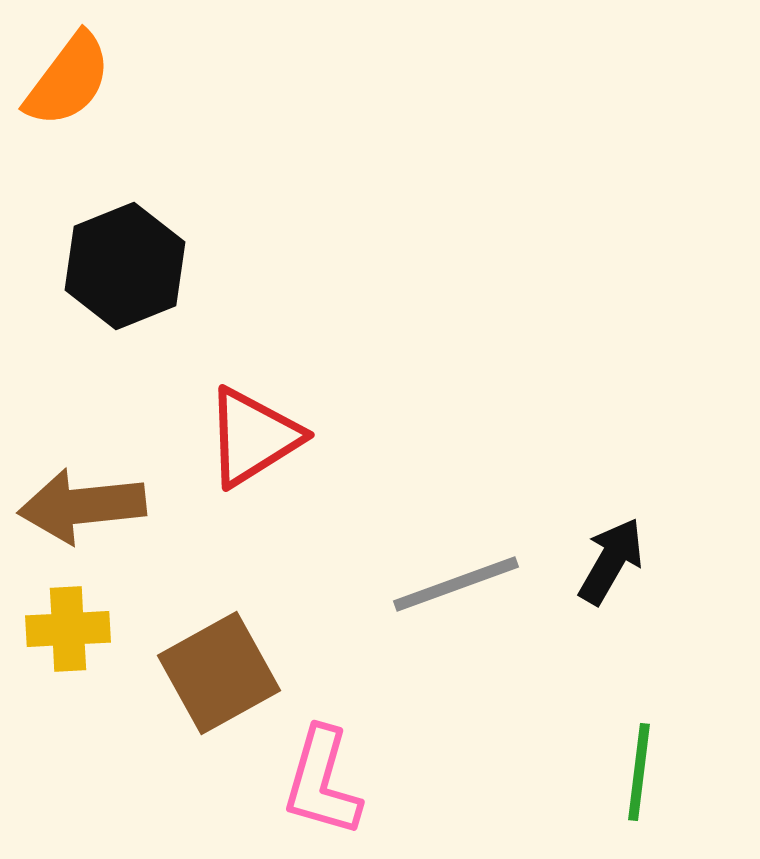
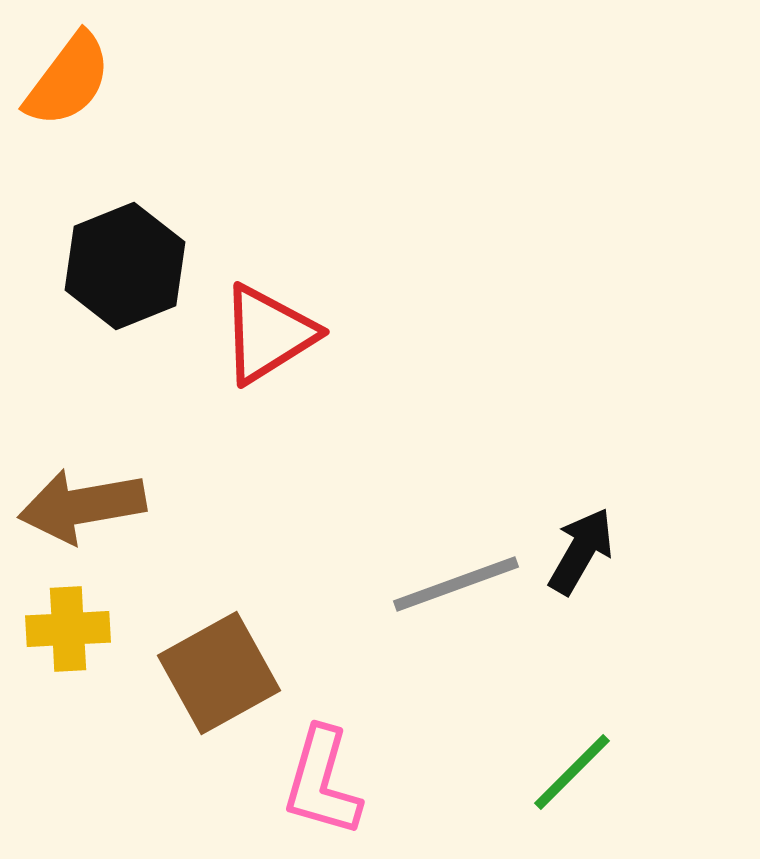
red triangle: moved 15 px right, 103 px up
brown arrow: rotated 4 degrees counterclockwise
black arrow: moved 30 px left, 10 px up
green line: moved 67 px left; rotated 38 degrees clockwise
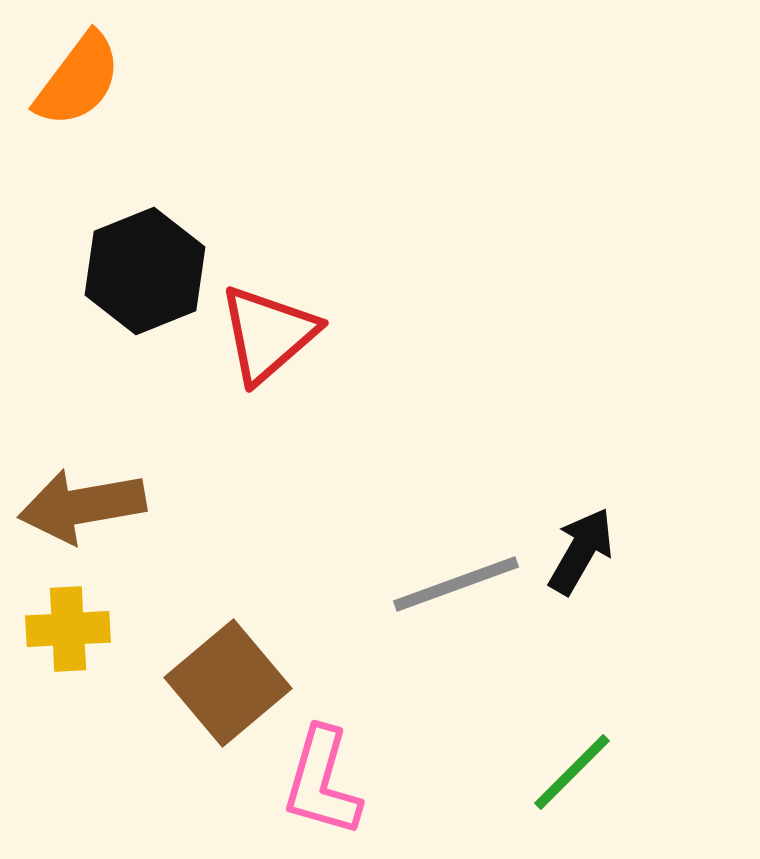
orange semicircle: moved 10 px right
black hexagon: moved 20 px right, 5 px down
red triangle: rotated 9 degrees counterclockwise
brown square: moved 9 px right, 10 px down; rotated 11 degrees counterclockwise
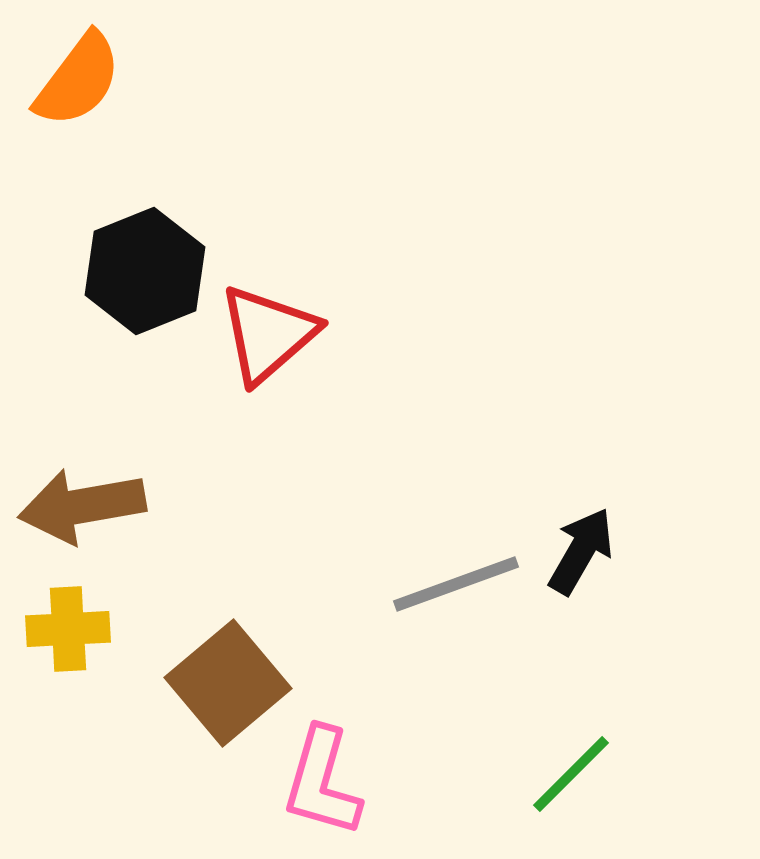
green line: moved 1 px left, 2 px down
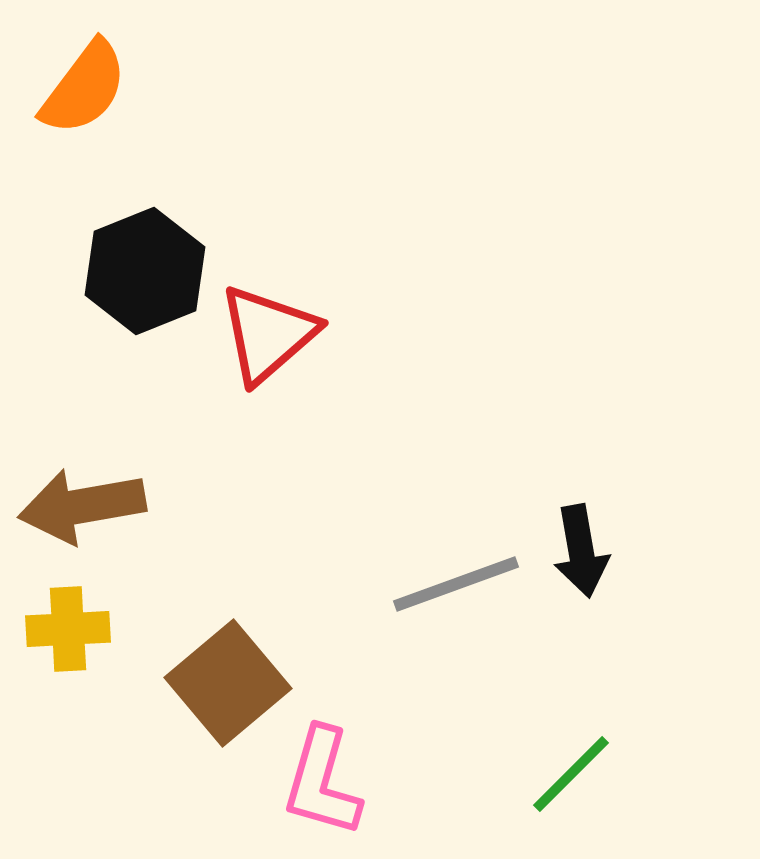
orange semicircle: moved 6 px right, 8 px down
black arrow: rotated 140 degrees clockwise
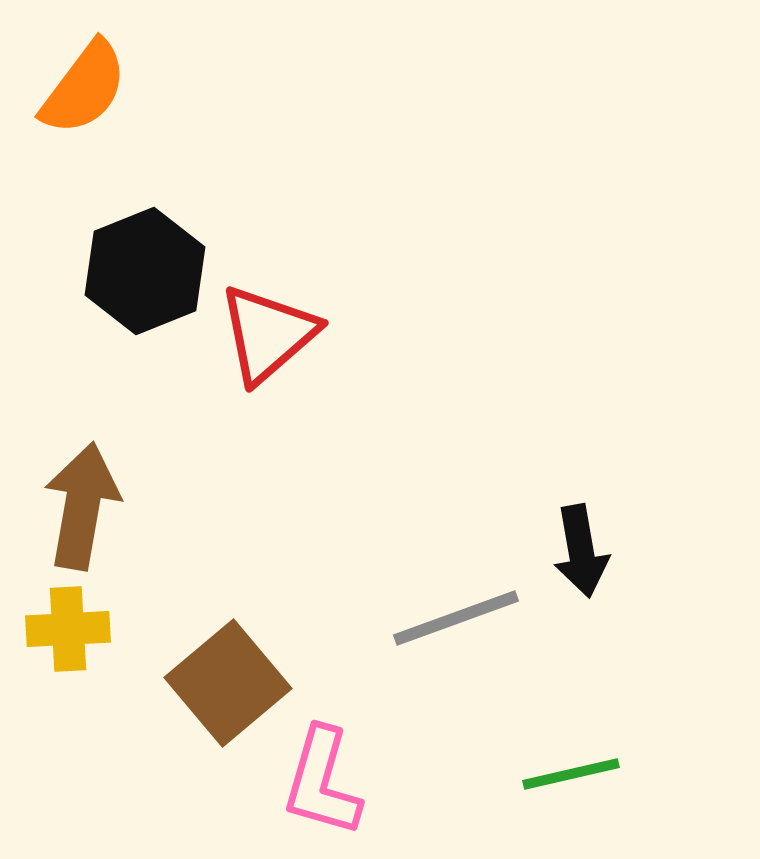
brown arrow: rotated 110 degrees clockwise
gray line: moved 34 px down
green line: rotated 32 degrees clockwise
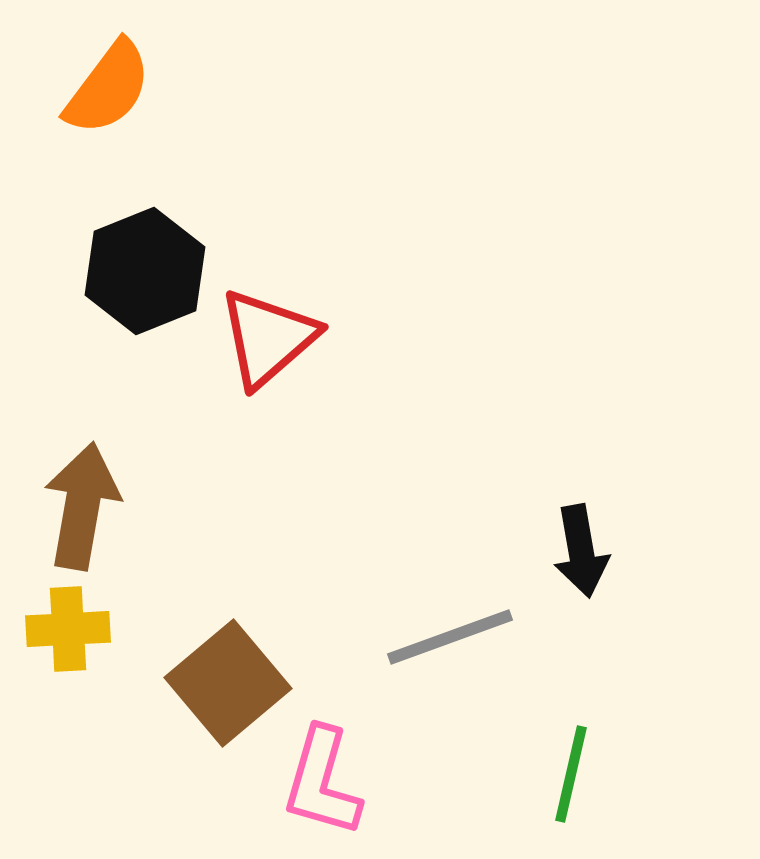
orange semicircle: moved 24 px right
red triangle: moved 4 px down
gray line: moved 6 px left, 19 px down
green line: rotated 64 degrees counterclockwise
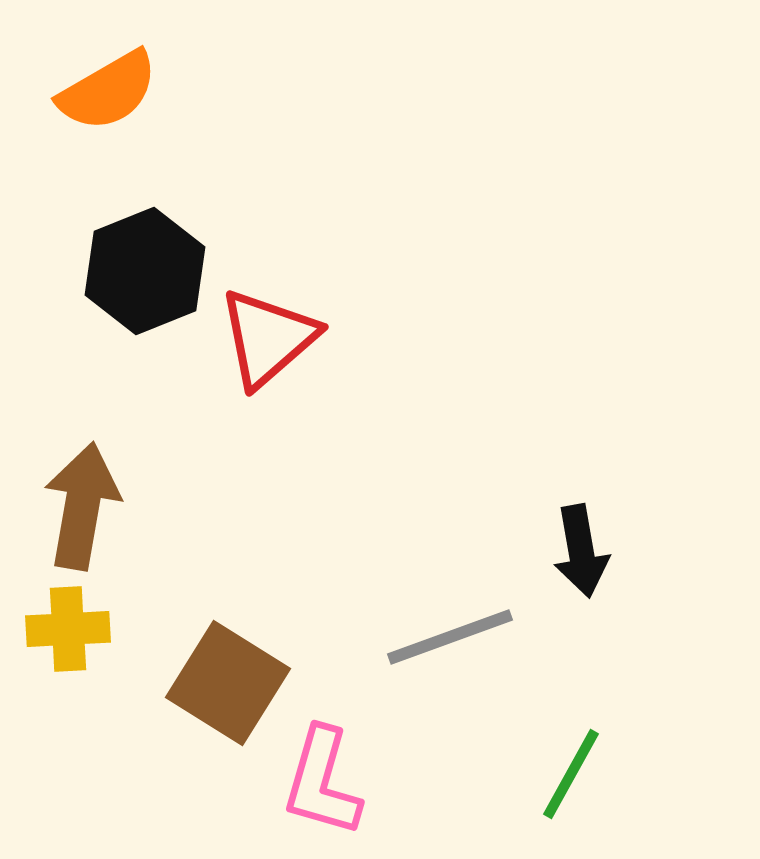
orange semicircle: moved 3 px down; rotated 23 degrees clockwise
brown square: rotated 18 degrees counterclockwise
green line: rotated 16 degrees clockwise
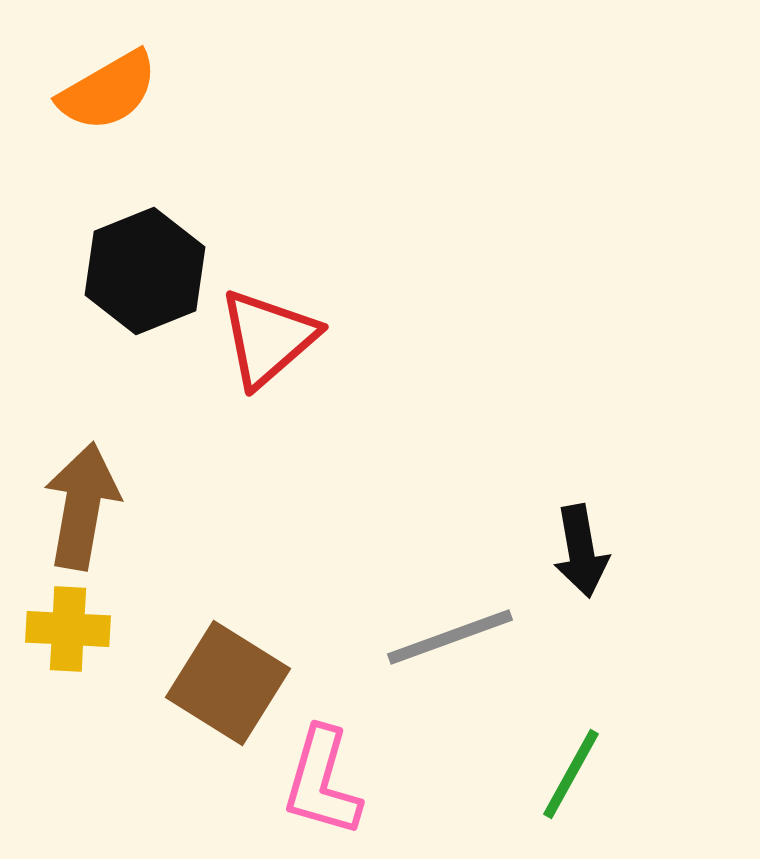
yellow cross: rotated 6 degrees clockwise
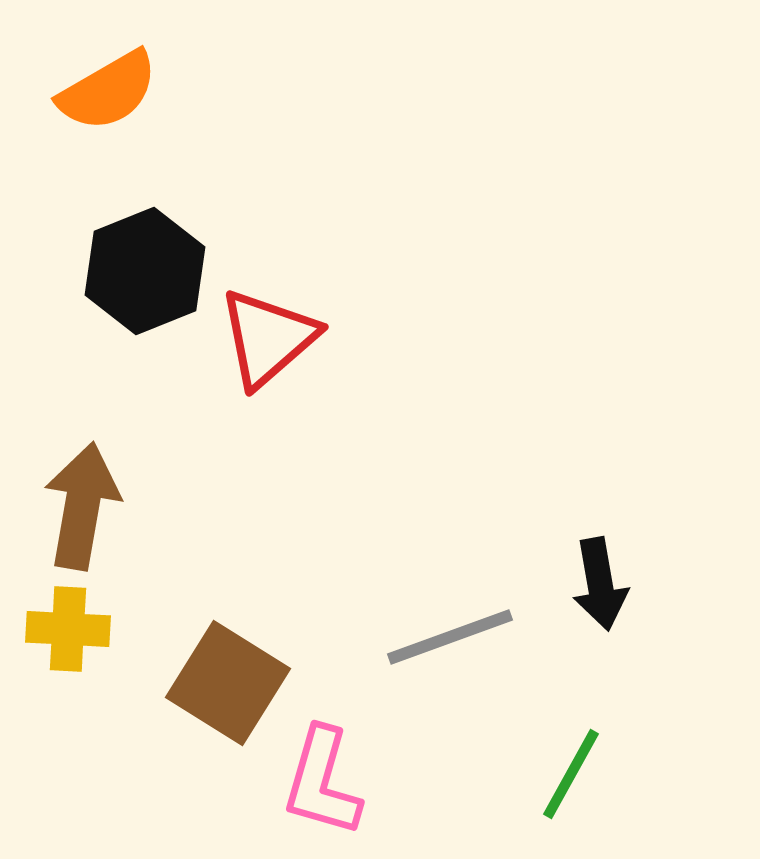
black arrow: moved 19 px right, 33 px down
